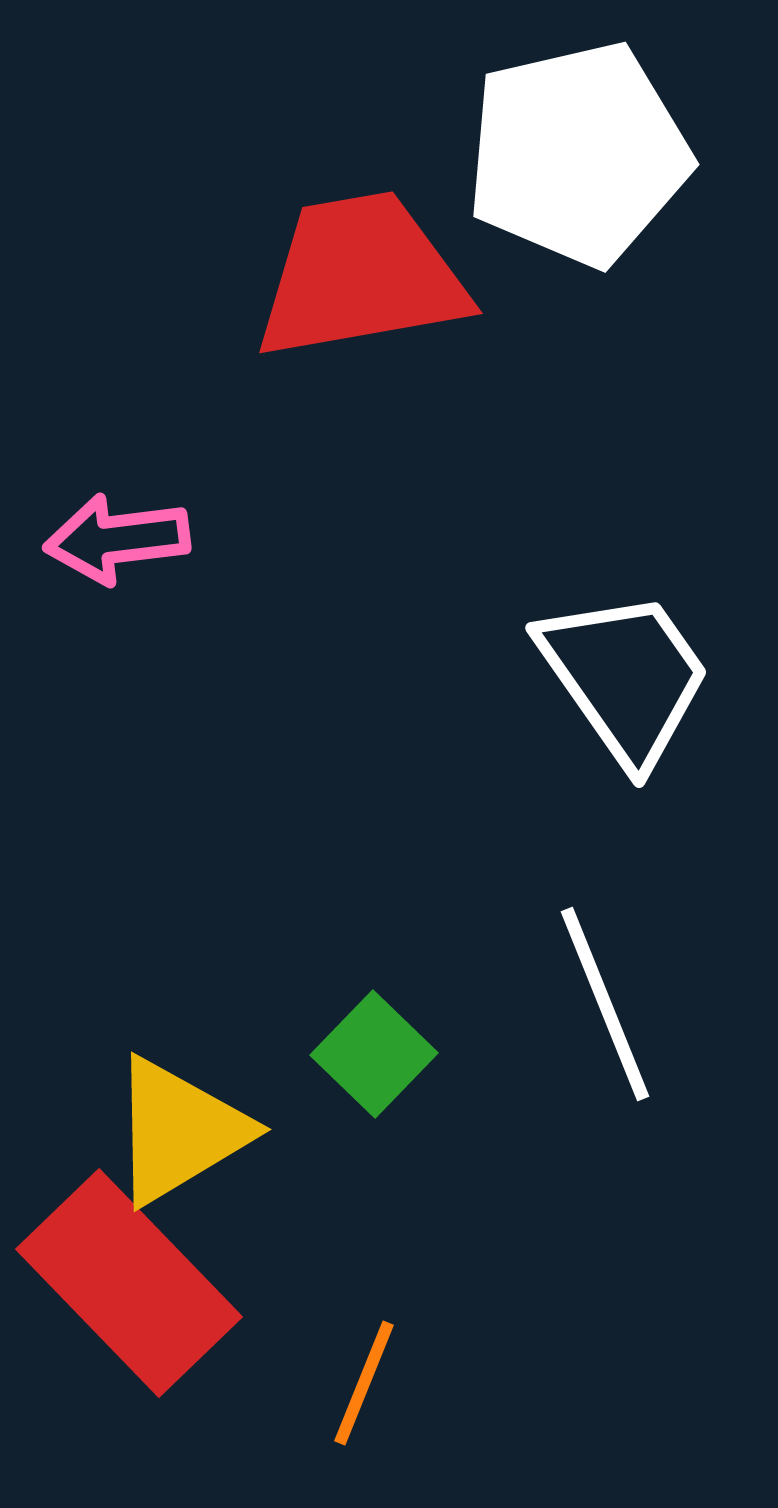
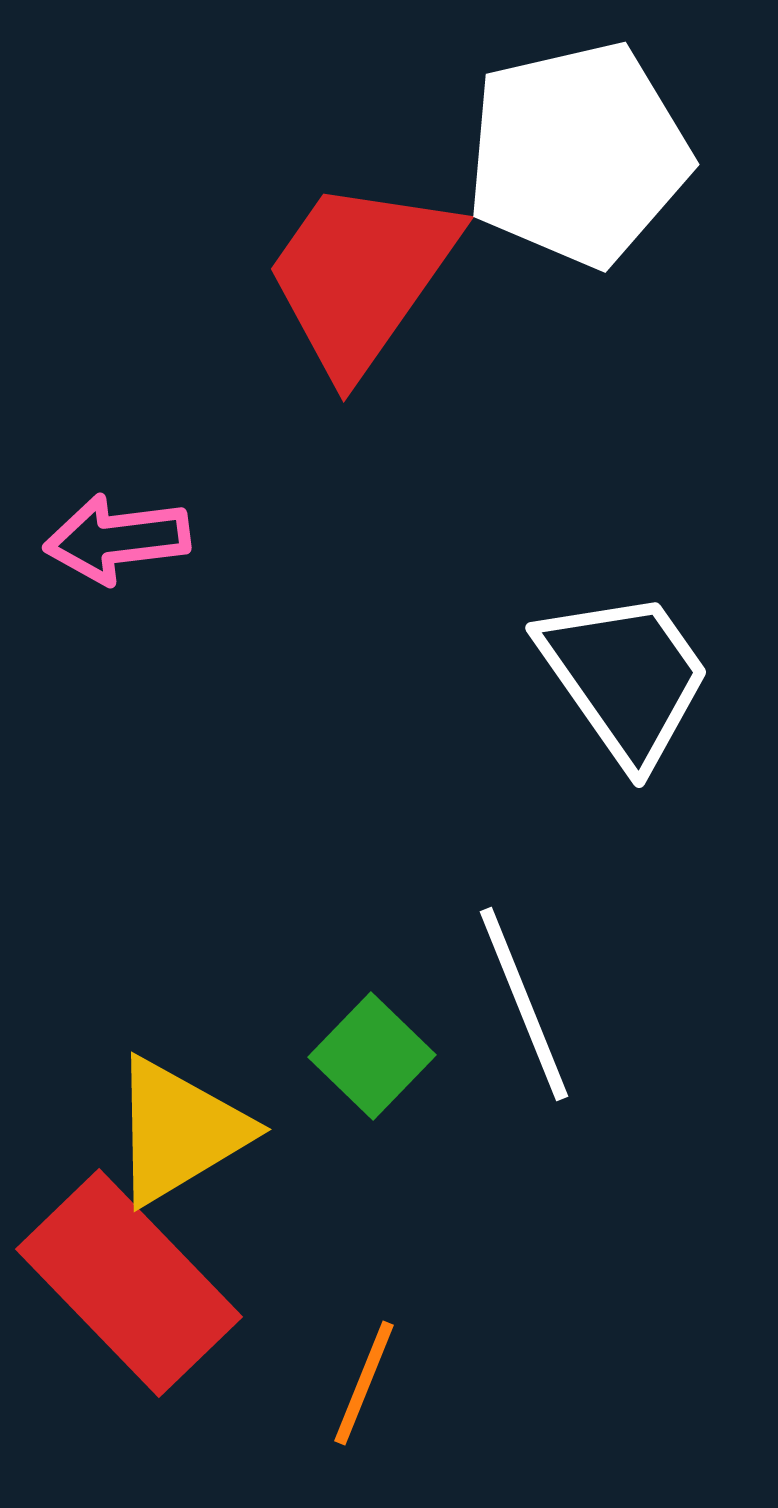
red trapezoid: rotated 45 degrees counterclockwise
white line: moved 81 px left
green square: moved 2 px left, 2 px down
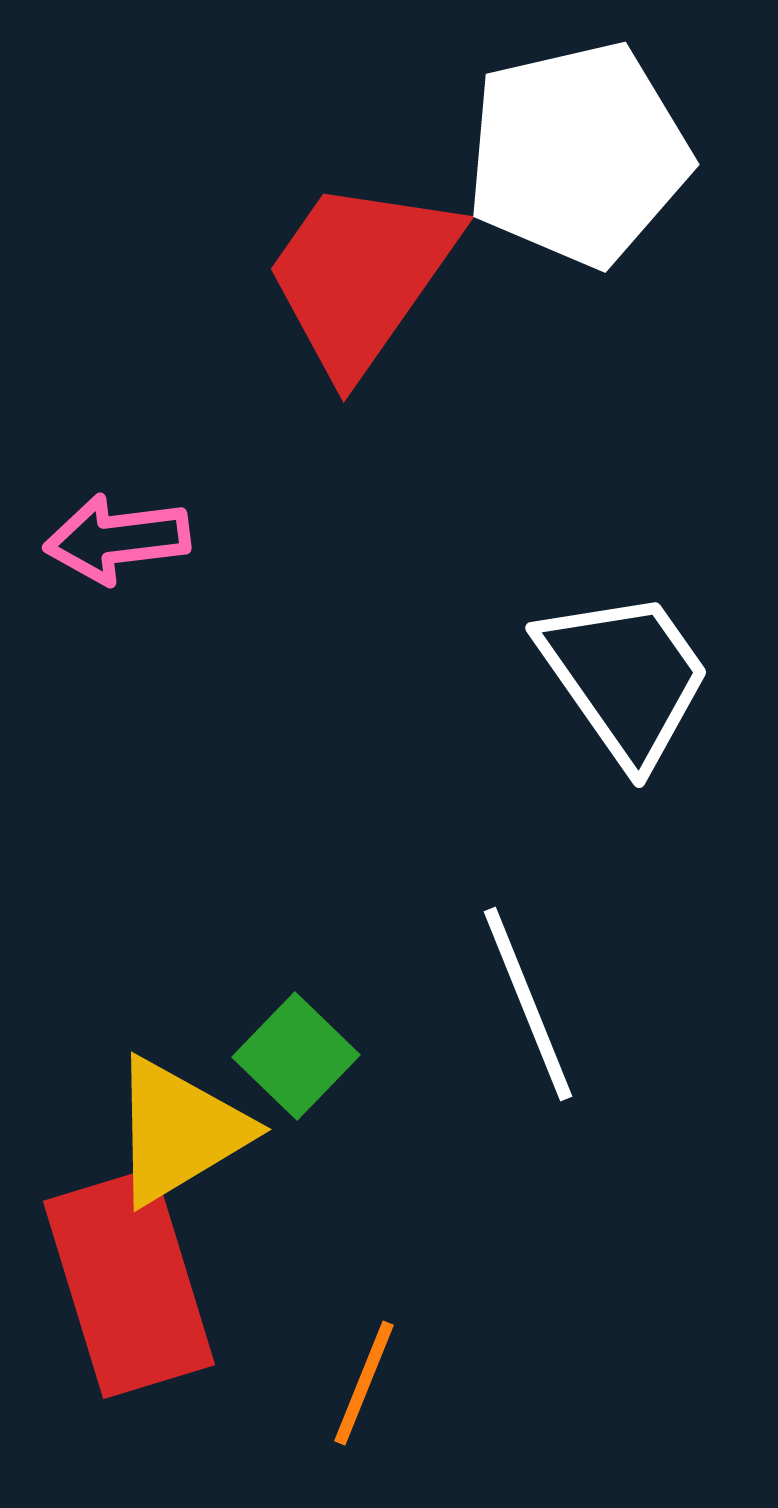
white line: moved 4 px right
green square: moved 76 px left
red rectangle: rotated 27 degrees clockwise
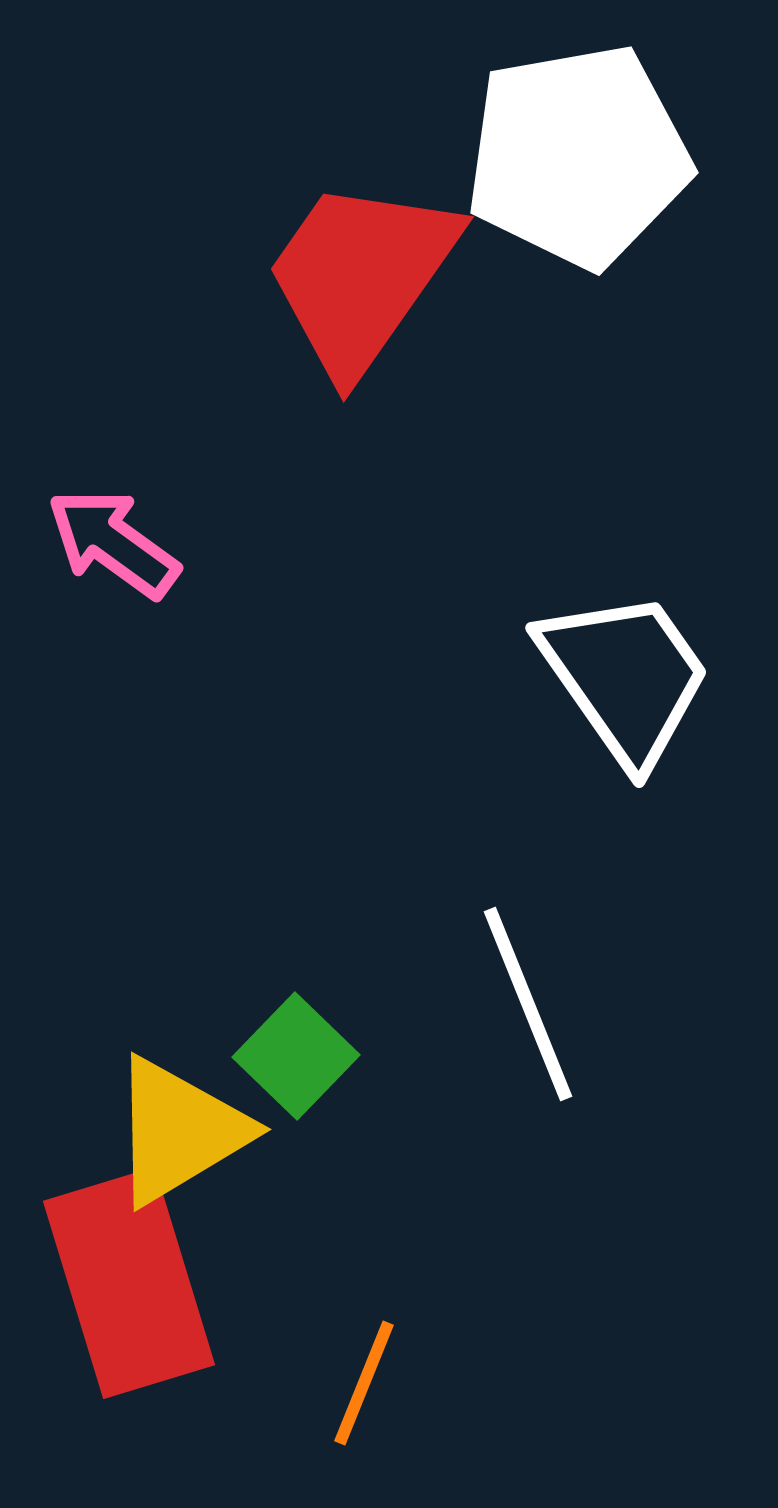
white pentagon: moved 2 px down; rotated 3 degrees clockwise
pink arrow: moved 4 px left, 4 px down; rotated 43 degrees clockwise
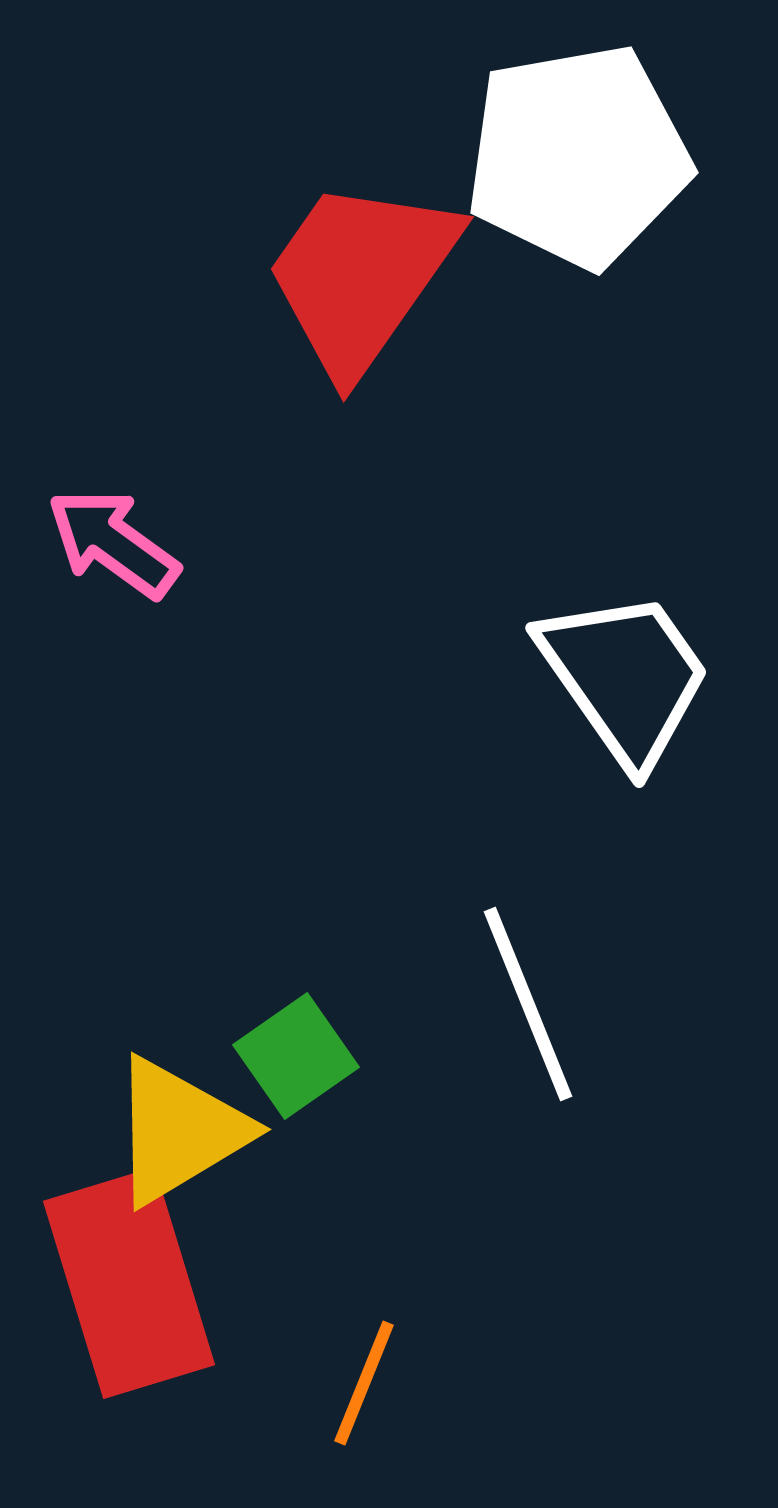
green square: rotated 11 degrees clockwise
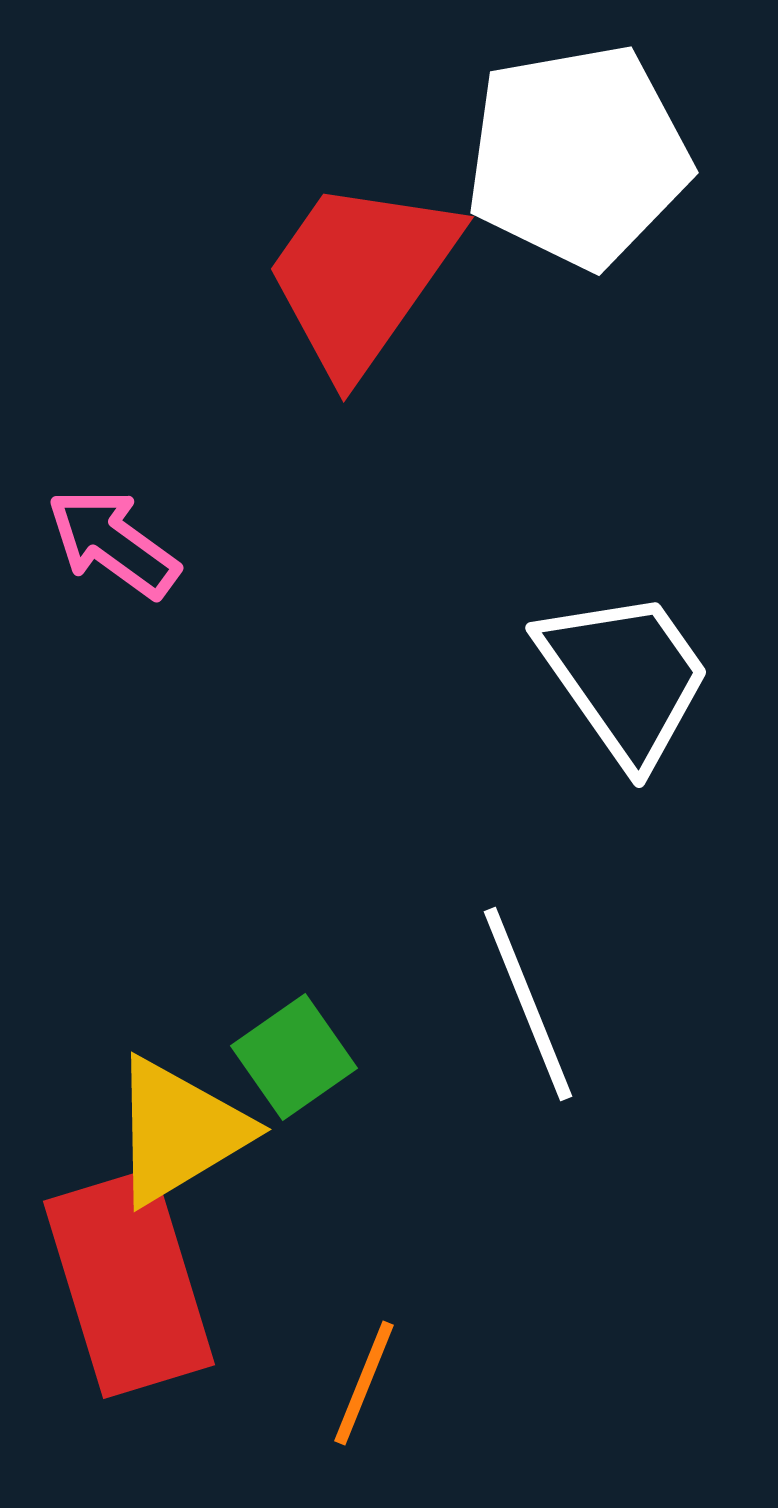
green square: moved 2 px left, 1 px down
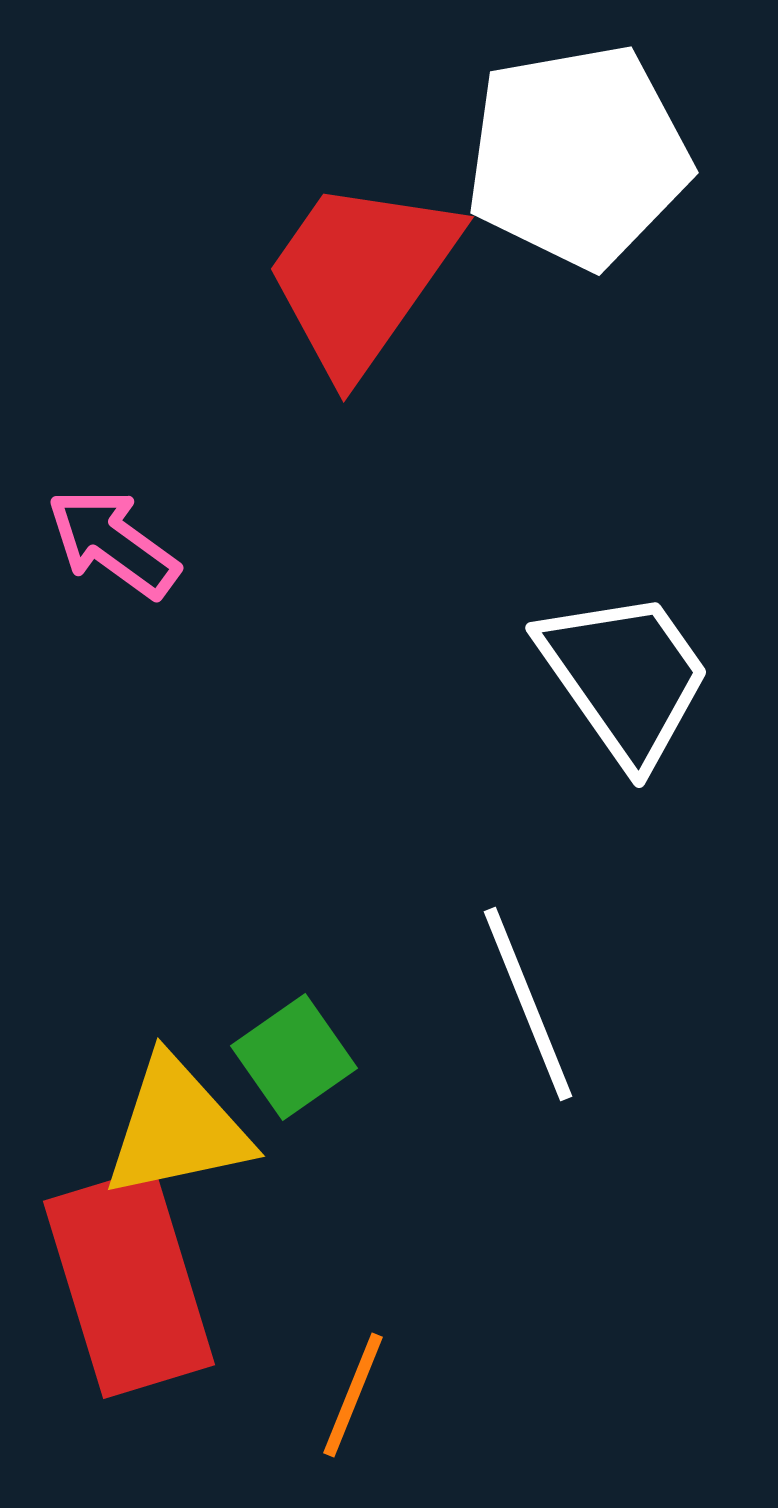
yellow triangle: moved 2 px left, 3 px up; rotated 19 degrees clockwise
orange line: moved 11 px left, 12 px down
